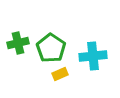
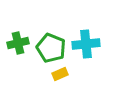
green pentagon: rotated 12 degrees counterclockwise
cyan cross: moved 7 px left, 12 px up
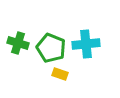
green cross: rotated 30 degrees clockwise
yellow rectangle: rotated 42 degrees clockwise
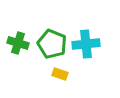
green pentagon: moved 1 px right, 4 px up
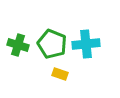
green cross: moved 2 px down
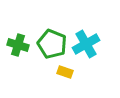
cyan cross: rotated 24 degrees counterclockwise
yellow rectangle: moved 5 px right, 2 px up
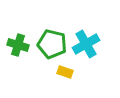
green pentagon: rotated 8 degrees counterclockwise
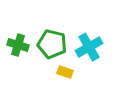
cyan cross: moved 3 px right, 3 px down
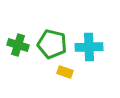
cyan cross: rotated 28 degrees clockwise
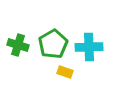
green pentagon: moved 1 px right; rotated 28 degrees clockwise
